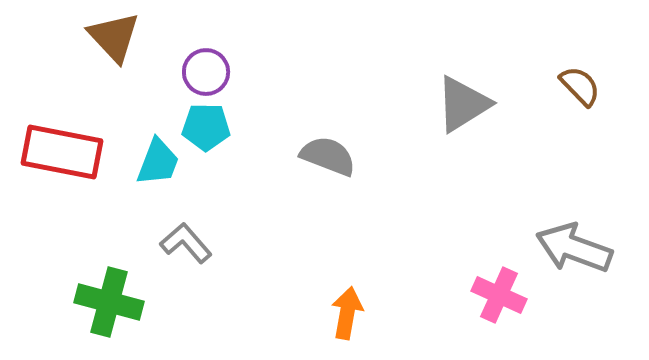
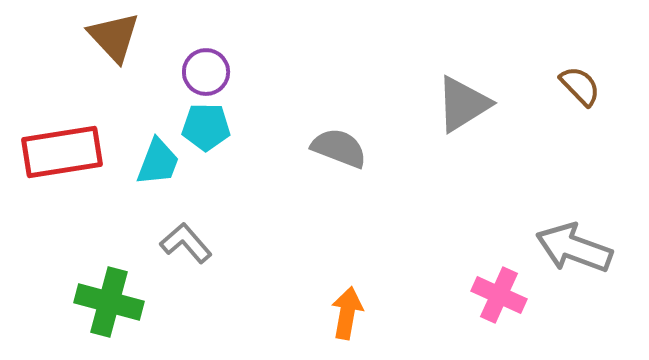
red rectangle: rotated 20 degrees counterclockwise
gray semicircle: moved 11 px right, 8 px up
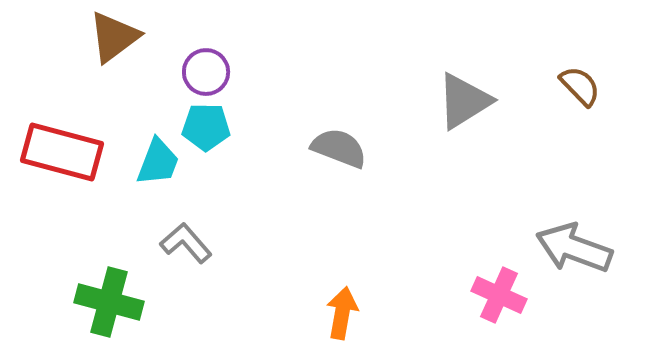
brown triangle: rotated 36 degrees clockwise
gray triangle: moved 1 px right, 3 px up
red rectangle: rotated 24 degrees clockwise
orange arrow: moved 5 px left
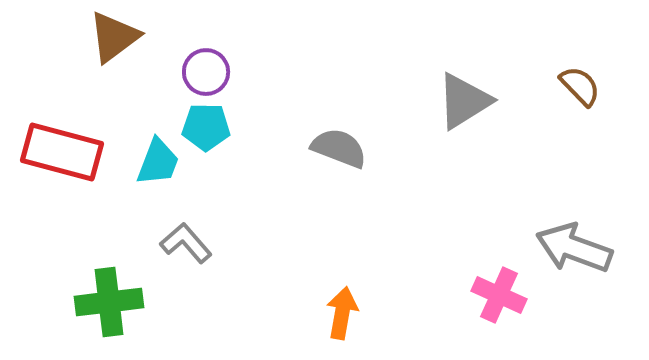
green cross: rotated 22 degrees counterclockwise
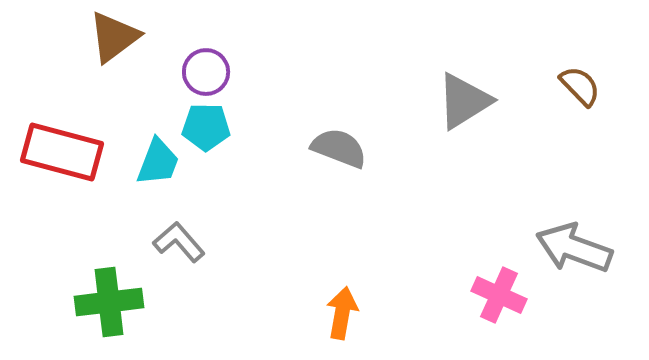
gray L-shape: moved 7 px left, 1 px up
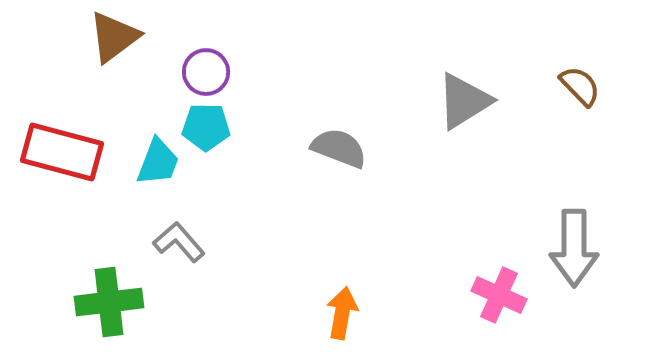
gray arrow: rotated 110 degrees counterclockwise
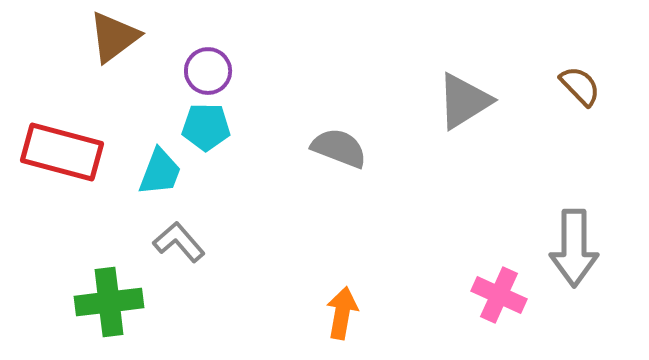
purple circle: moved 2 px right, 1 px up
cyan trapezoid: moved 2 px right, 10 px down
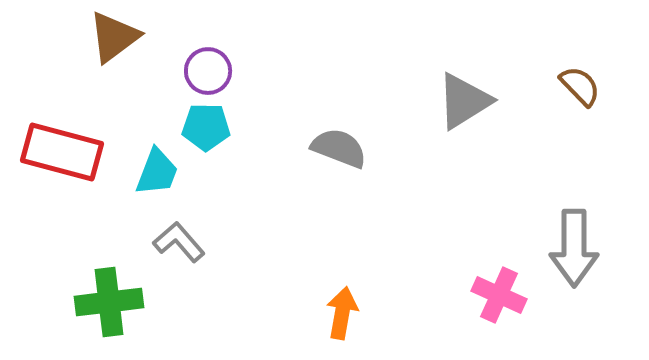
cyan trapezoid: moved 3 px left
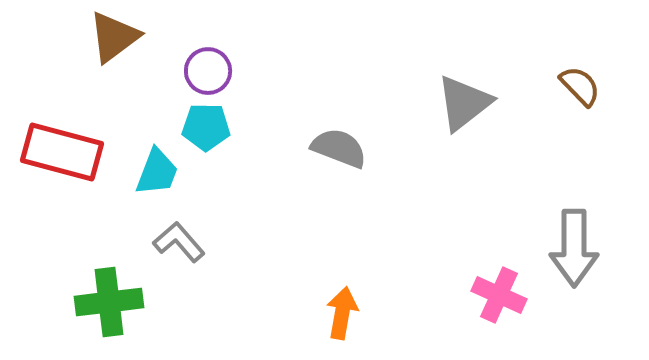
gray triangle: moved 2 px down; rotated 6 degrees counterclockwise
